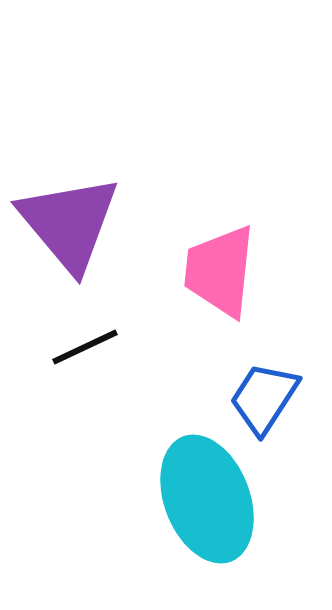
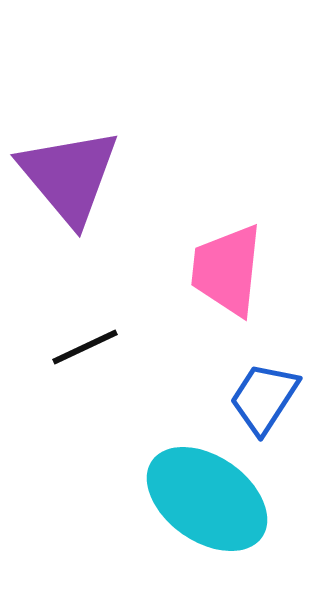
purple triangle: moved 47 px up
pink trapezoid: moved 7 px right, 1 px up
cyan ellipse: rotated 34 degrees counterclockwise
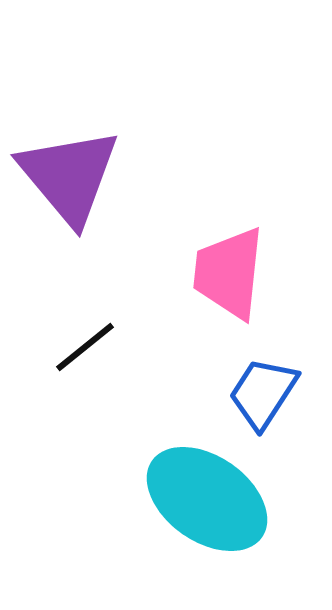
pink trapezoid: moved 2 px right, 3 px down
black line: rotated 14 degrees counterclockwise
blue trapezoid: moved 1 px left, 5 px up
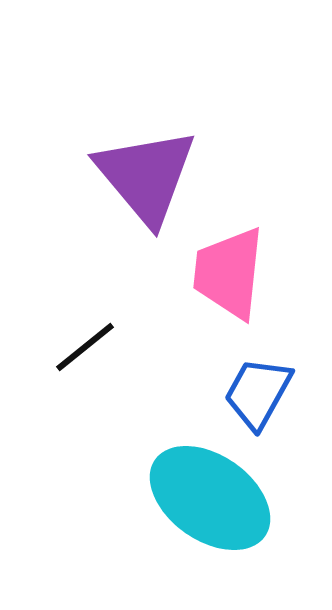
purple triangle: moved 77 px right
blue trapezoid: moved 5 px left; rotated 4 degrees counterclockwise
cyan ellipse: moved 3 px right, 1 px up
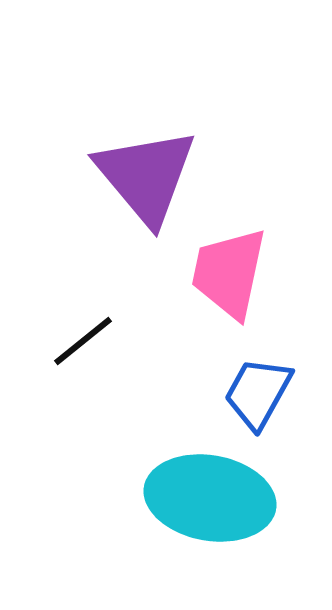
pink trapezoid: rotated 6 degrees clockwise
black line: moved 2 px left, 6 px up
cyan ellipse: rotated 25 degrees counterclockwise
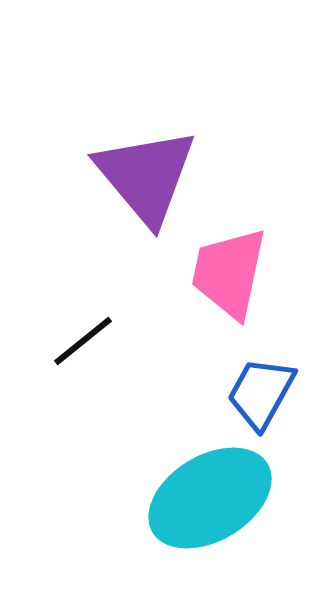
blue trapezoid: moved 3 px right
cyan ellipse: rotated 41 degrees counterclockwise
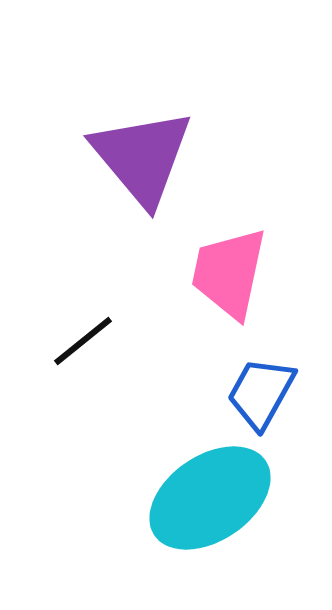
purple triangle: moved 4 px left, 19 px up
cyan ellipse: rotated 3 degrees counterclockwise
